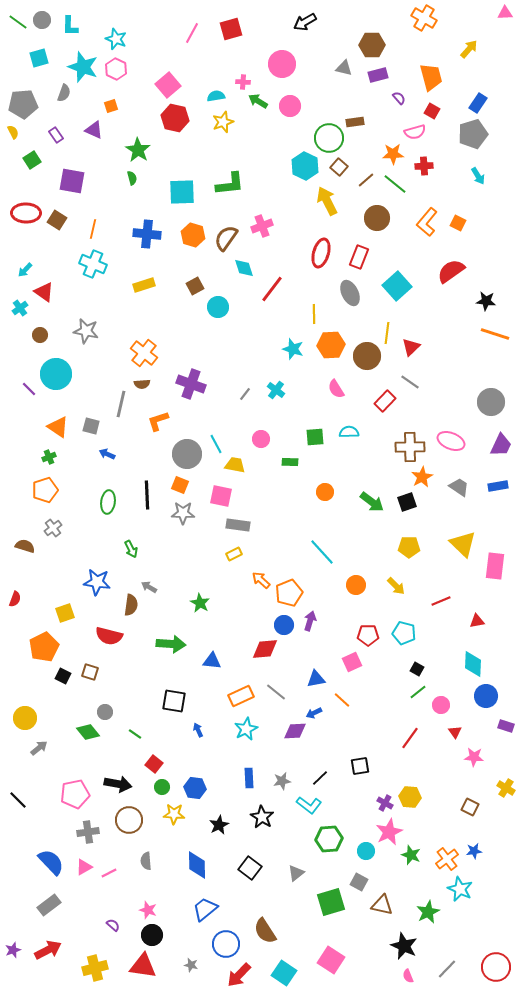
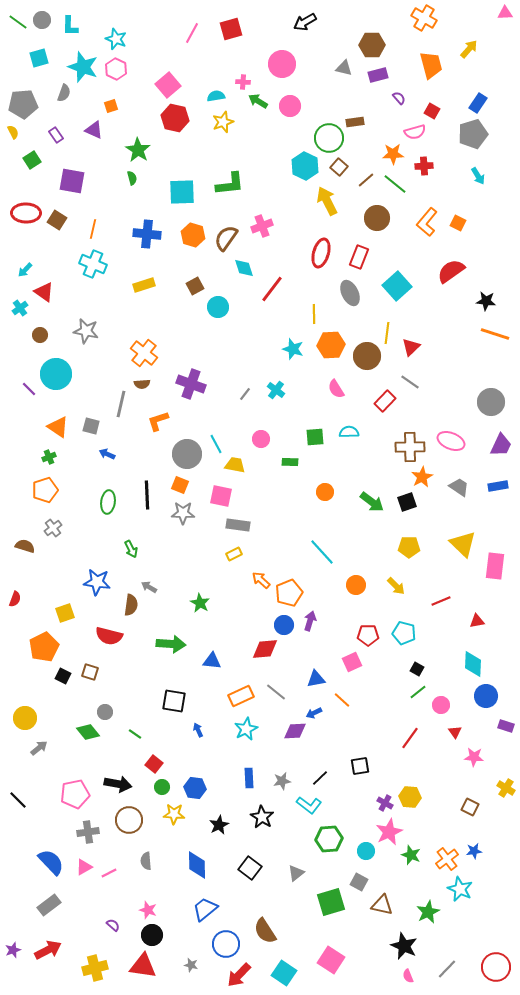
orange trapezoid at (431, 77): moved 12 px up
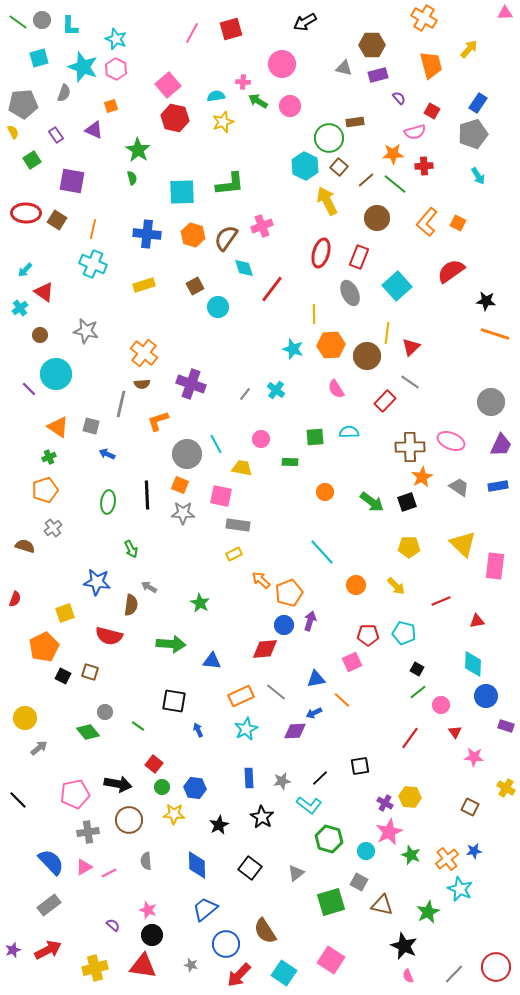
yellow trapezoid at (235, 465): moved 7 px right, 3 px down
green line at (135, 734): moved 3 px right, 8 px up
green hexagon at (329, 839): rotated 20 degrees clockwise
gray line at (447, 969): moved 7 px right, 5 px down
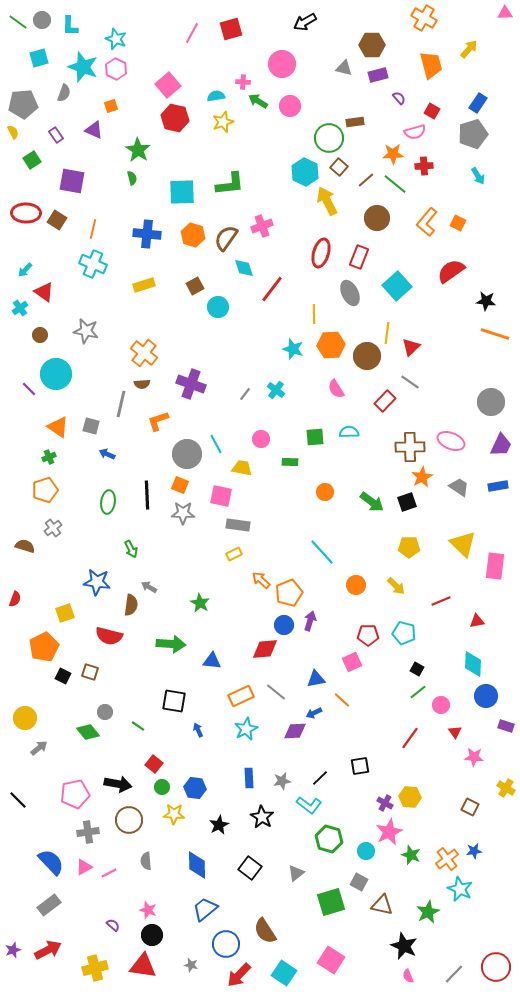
cyan hexagon at (305, 166): moved 6 px down
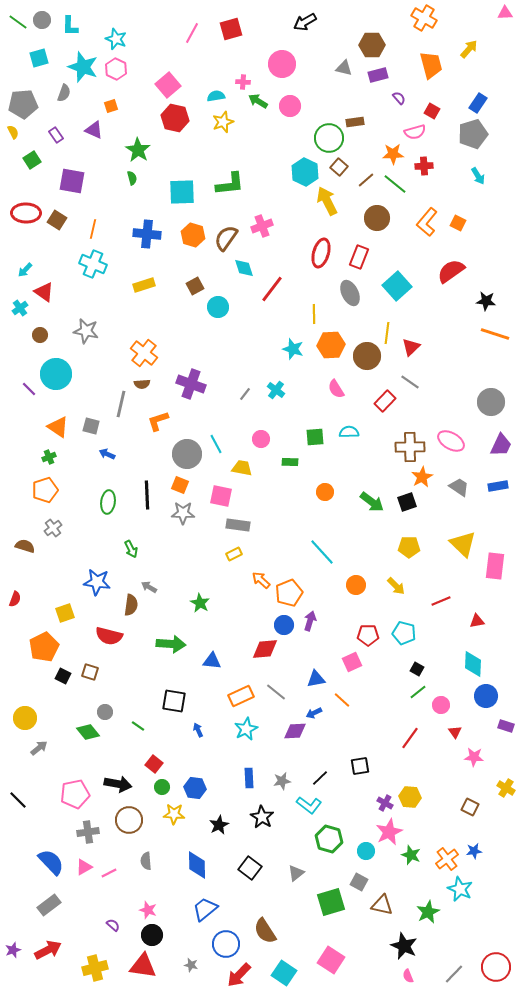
pink ellipse at (451, 441): rotated 8 degrees clockwise
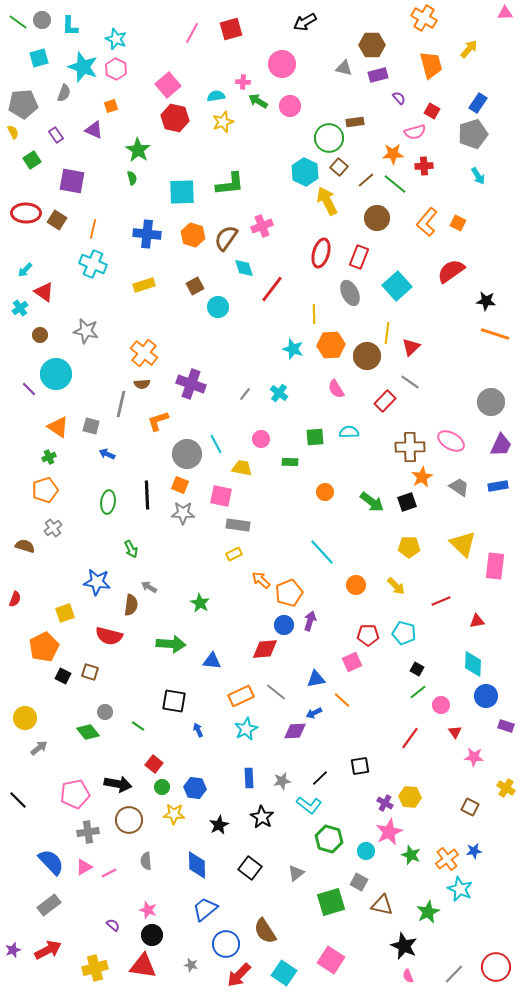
cyan cross at (276, 390): moved 3 px right, 3 px down
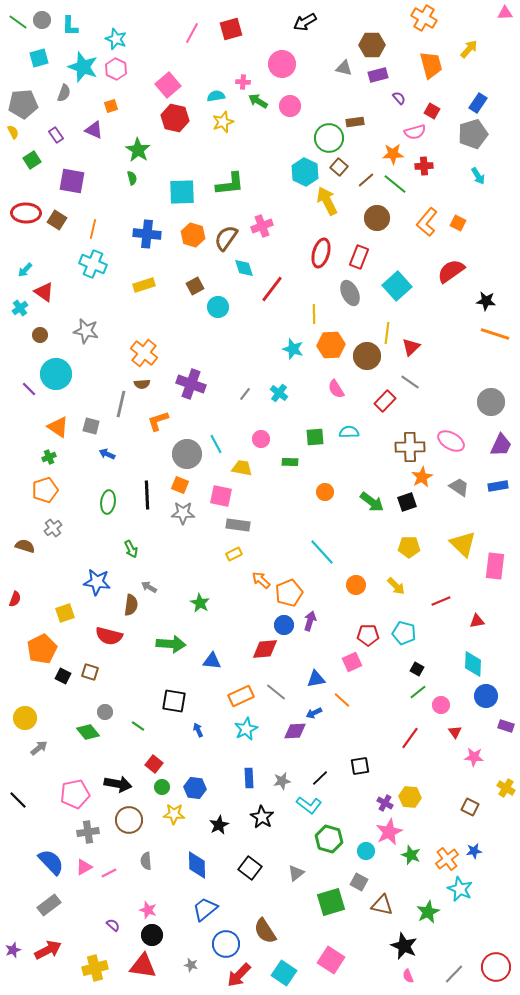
orange pentagon at (44, 647): moved 2 px left, 2 px down
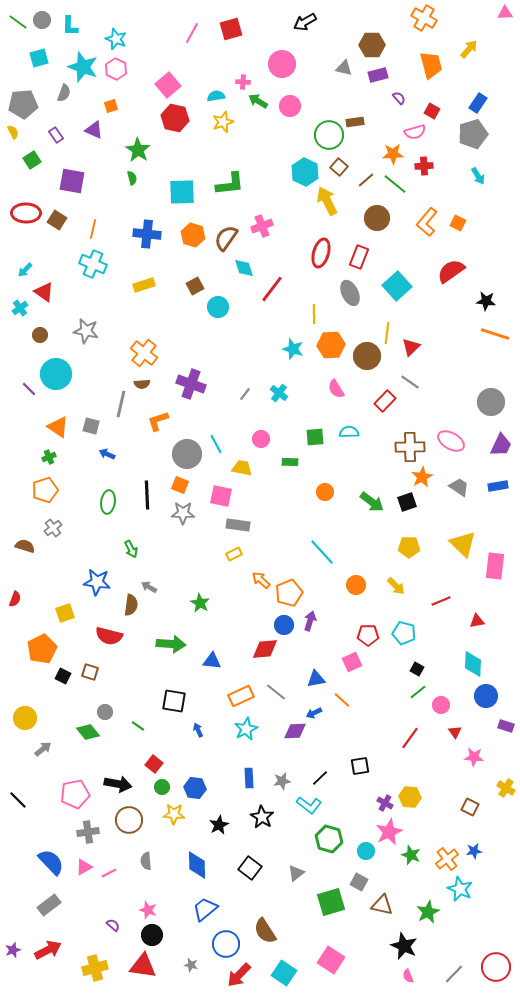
green circle at (329, 138): moved 3 px up
gray arrow at (39, 748): moved 4 px right, 1 px down
